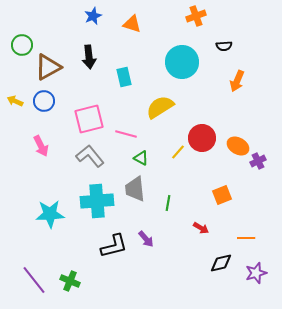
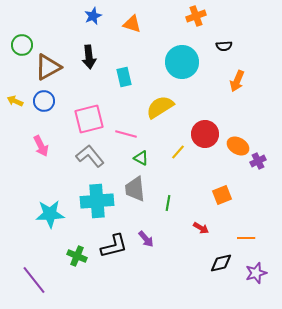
red circle: moved 3 px right, 4 px up
green cross: moved 7 px right, 25 px up
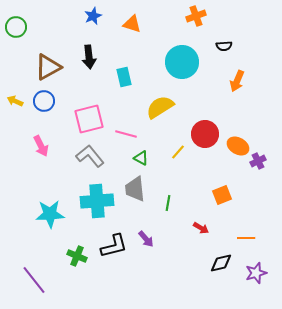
green circle: moved 6 px left, 18 px up
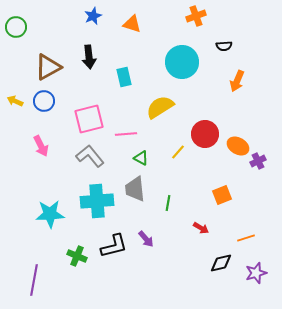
pink line: rotated 20 degrees counterclockwise
orange line: rotated 18 degrees counterclockwise
purple line: rotated 48 degrees clockwise
